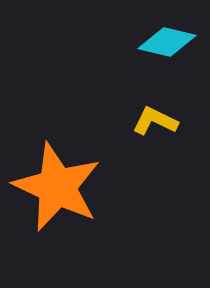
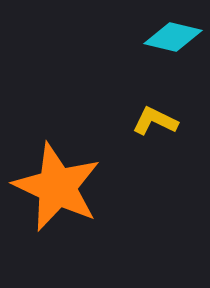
cyan diamond: moved 6 px right, 5 px up
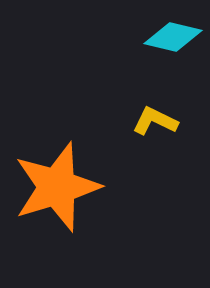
orange star: rotated 30 degrees clockwise
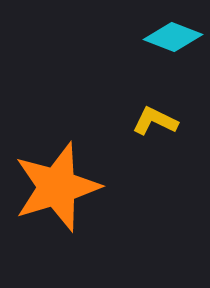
cyan diamond: rotated 8 degrees clockwise
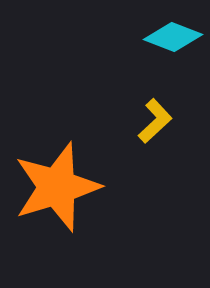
yellow L-shape: rotated 111 degrees clockwise
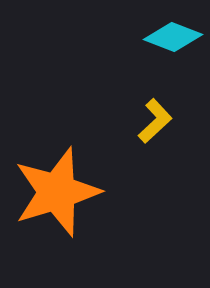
orange star: moved 5 px down
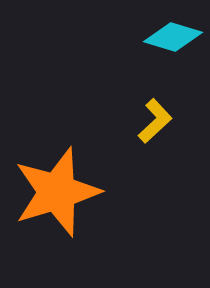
cyan diamond: rotated 4 degrees counterclockwise
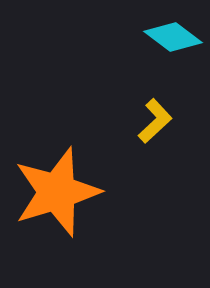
cyan diamond: rotated 20 degrees clockwise
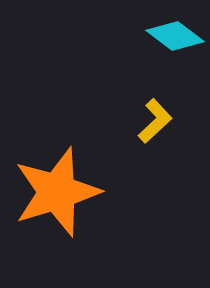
cyan diamond: moved 2 px right, 1 px up
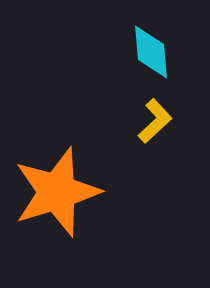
cyan diamond: moved 24 px left, 16 px down; rotated 48 degrees clockwise
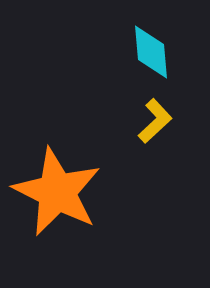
orange star: rotated 28 degrees counterclockwise
